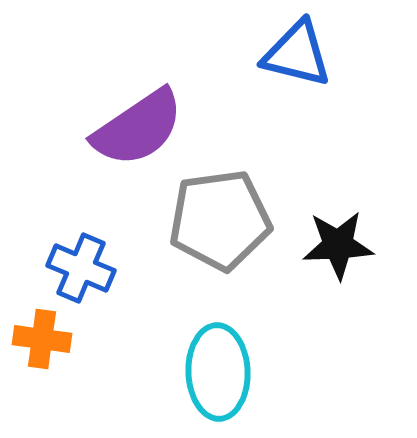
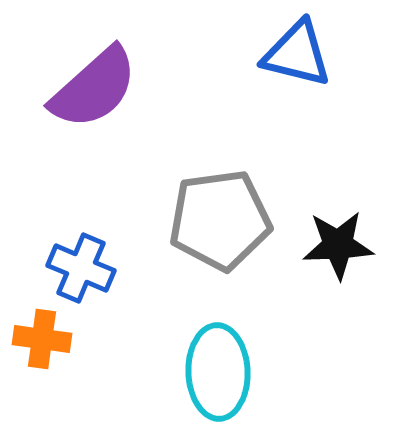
purple semicircle: moved 44 px left, 40 px up; rotated 8 degrees counterclockwise
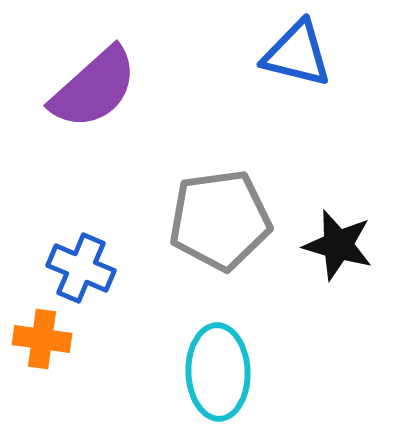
black star: rotated 18 degrees clockwise
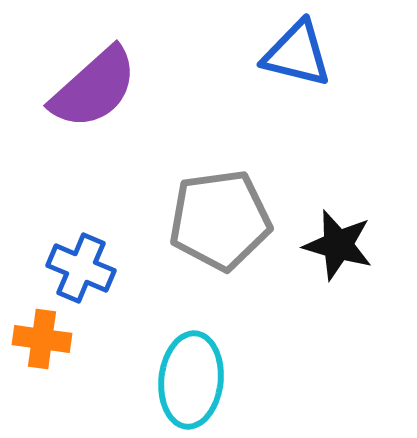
cyan ellipse: moved 27 px left, 8 px down; rotated 8 degrees clockwise
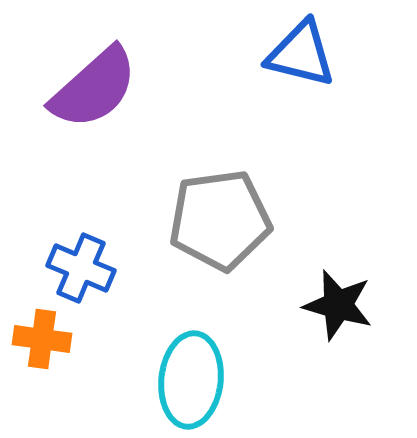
blue triangle: moved 4 px right
black star: moved 60 px down
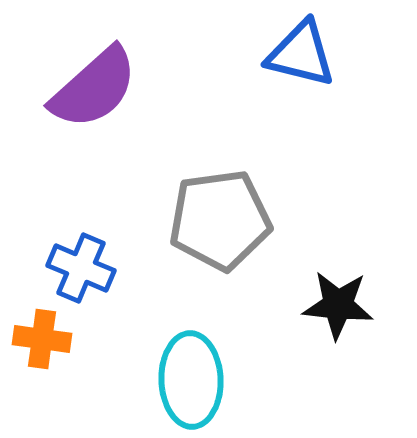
black star: rotated 10 degrees counterclockwise
cyan ellipse: rotated 8 degrees counterclockwise
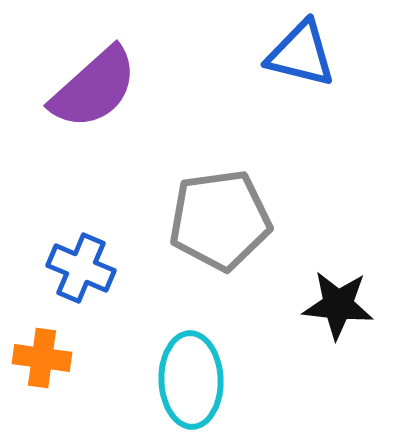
orange cross: moved 19 px down
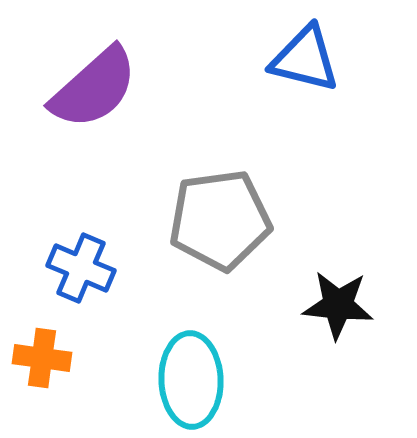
blue triangle: moved 4 px right, 5 px down
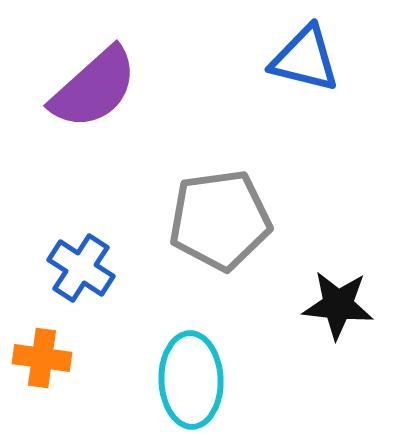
blue cross: rotated 10 degrees clockwise
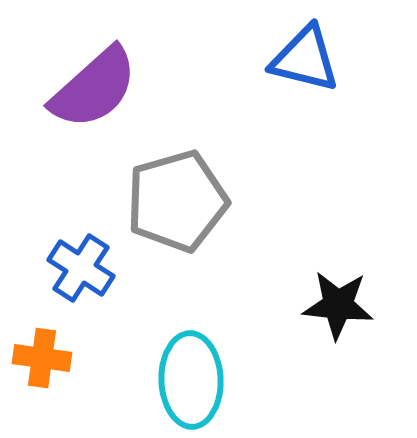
gray pentagon: moved 43 px left, 19 px up; rotated 8 degrees counterclockwise
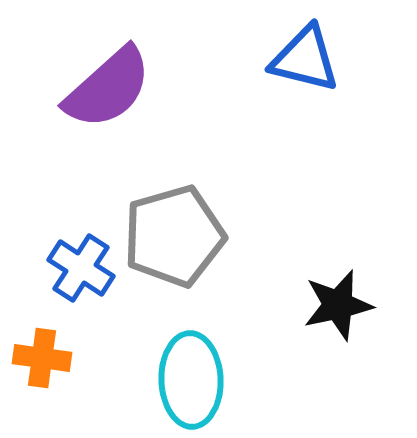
purple semicircle: moved 14 px right
gray pentagon: moved 3 px left, 35 px down
black star: rotated 18 degrees counterclockwise
